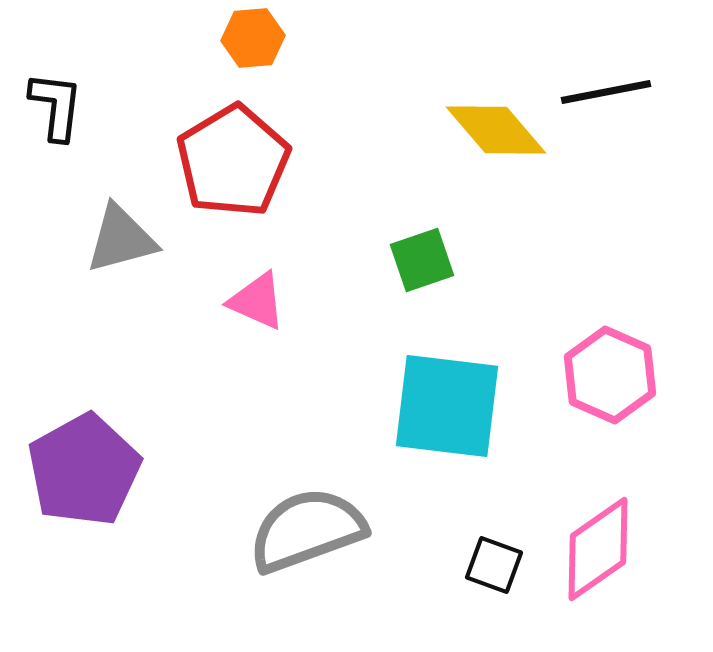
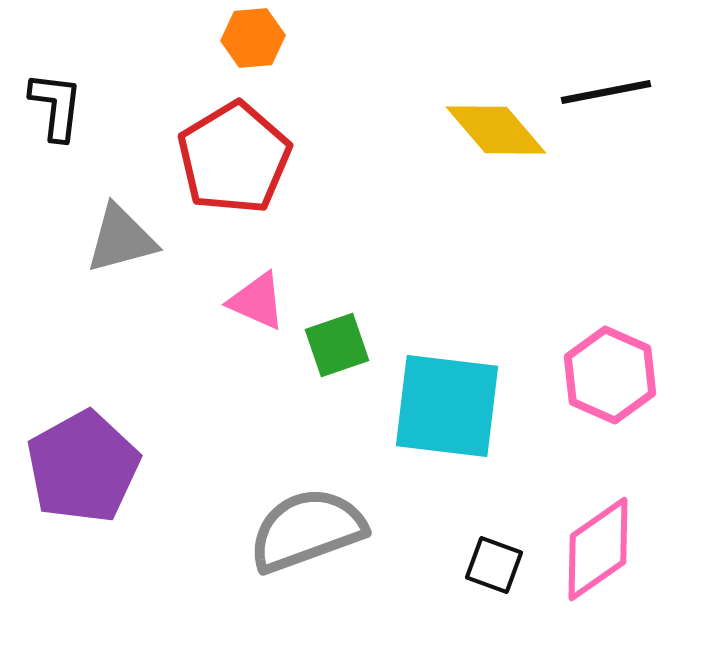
red pentagon: moved 1 px right, 3 px up
green square: moved 85 px left, 85 px down
purple pentagon: moved 1 px left, 3 px up
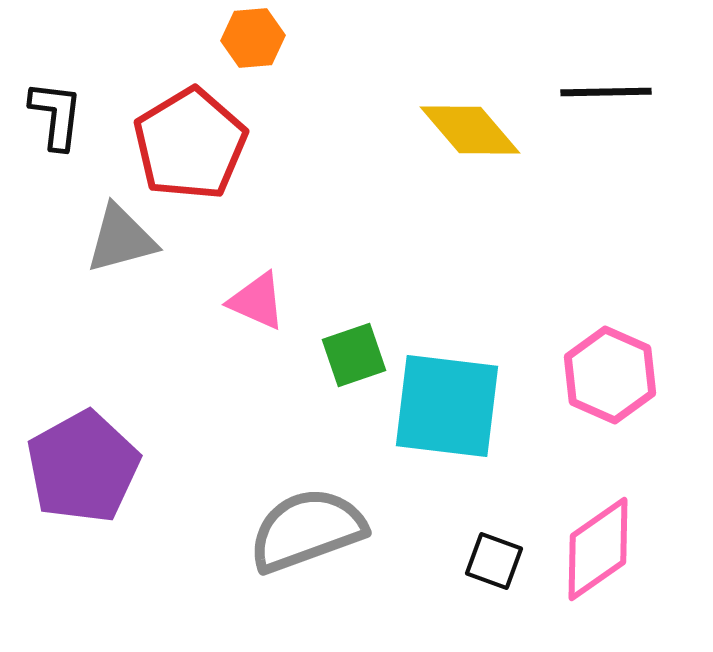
black line: rotated 10 degrees clockwise
black L-shape: moved 9 px down
yellow diamond: moved 26 px left
red pentagon: moved 44 px left, 14 px up
green square: moved 17 px right, 10 px down
black square: moved 4 px up
